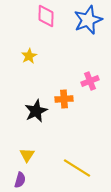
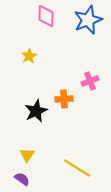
purple semicircle: moved 2 px right, 1 px up; rotated 70 degrees counterclockwise
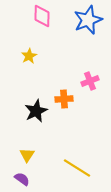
pink diamond: moved 4 px left
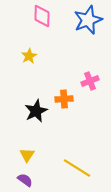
purple semicircle: moved 3 px right, 1 px down
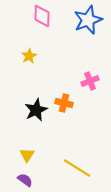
orange cross: moved 4 px down; rotated 18 degrees clockwise
black star: moved 1 px up
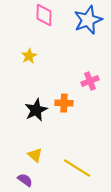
pink diamond: moved 2 px right, 1 px up
orange cross: rotated 12 degrees counterclockwise
yellow triangle: moved 8 px right; rotated 21 degrees counterclockwise
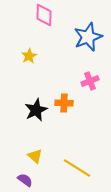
blue star: moved 17 px down
yellow triangle: moved 1 px down
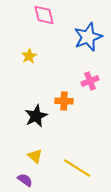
pink diamond: rotated 15 degrees counterclockwise
orange cross: moved 2 px up
black star: moved 6 px down
